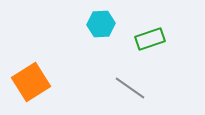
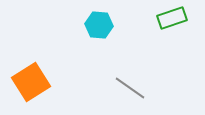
cyan hexagon: moved 2 px left, 1 px down; rotated 8 degrees clockwise
green rectangle: moved 22 px right, 21 px up
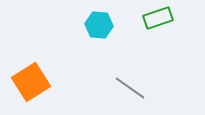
green rectangle: moved 14 px left
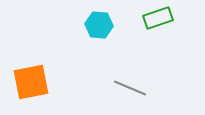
orange square: rotated 21 degrees clockwise
gray line: rotated 12 degrees counterclockwise
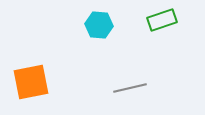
green rectangle: moved 4 px right, 2 px down
gray line: rotated 36 degrees counterclockwise
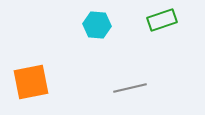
cyan hexagon: moved 2 px left
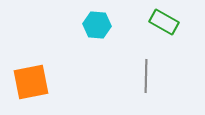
green rectangle: moved 2 px right, 2 px down; rotated 48 degrees clockwise
gray line: moved 16 px right, 12 px up; rotated 76 degrees counterclockwise
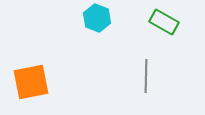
cyan hexagon: moved 7 px up; rotated 16 degrees clockwise
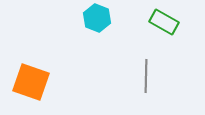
orange square: rotated 30 degrees clockwise
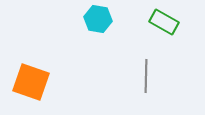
cyan hexagon: moved 1 px right, 1 px down; rotated 12 degrees counterclockwise
